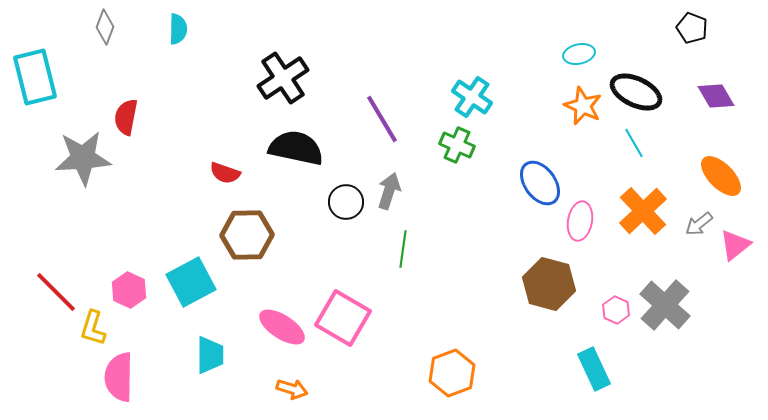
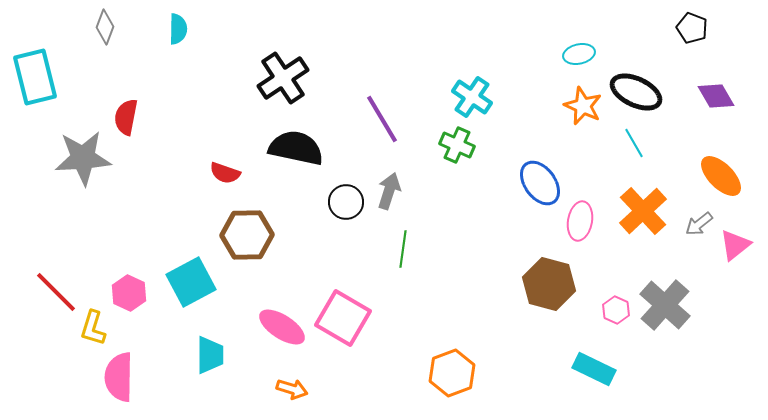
pink hexagon at (129, 290): moved 3 px down
cyan rectangle at (594, 369): rotated 39 degrees counterclockwise
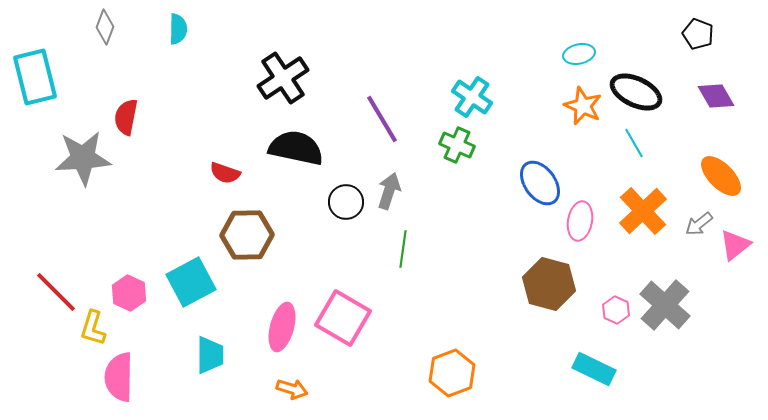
black pentagon at (692, 28): moved 6 px right, 6 px down
pink ellipse at (282, 327): rotated 72 degrees clockwise
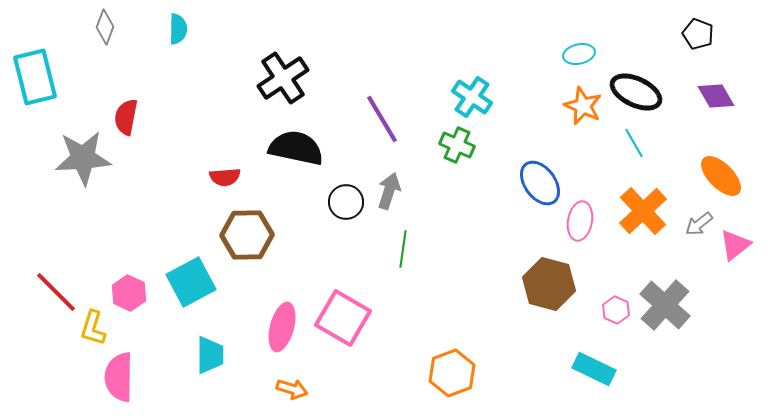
red semicircle at (225, 173): moved 4 px down; rotated 24 degrees counterclockwise
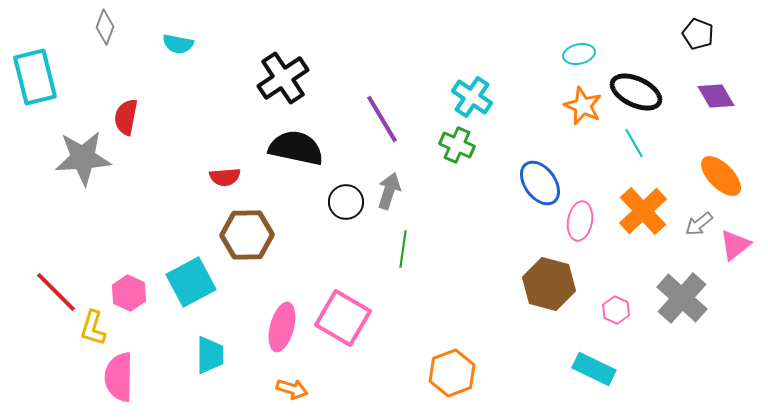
cyan semicircle at (178, 29): moved 15 px down; rotated 100 degrees clockwise
gray cross at (665, 305): moved 17 px right, 7 px up
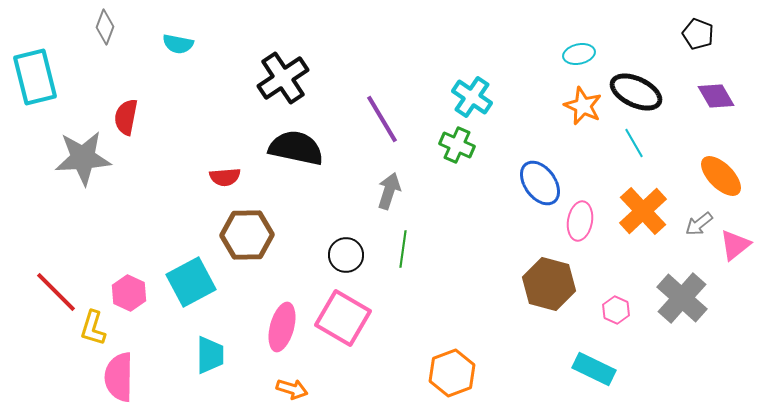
black circle at (346, 202): moved 53 px down
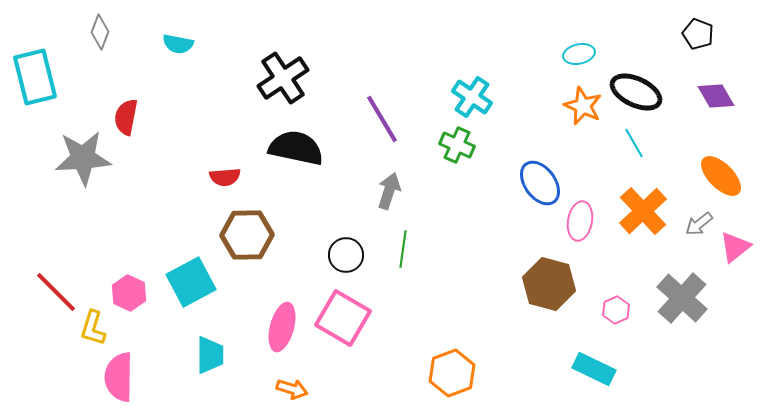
gray diamond at (105, 27): moved 5 px left, 5 px down
pink triangle at (735, 245): moved 2 px down
pink hexagon at (616, 310): rotated 12 degrees clockwise
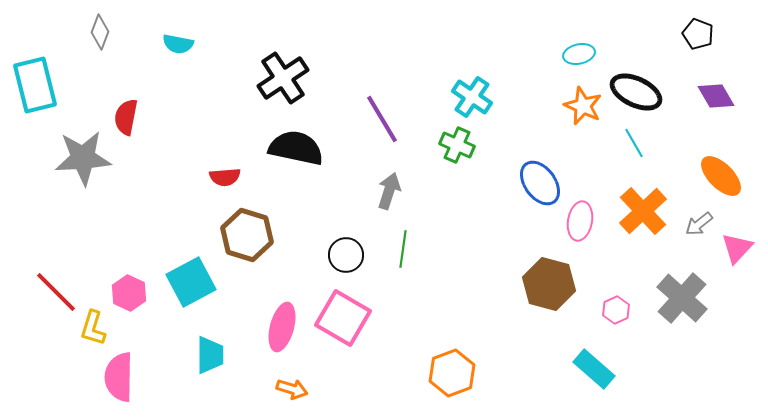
cyan rectangle at (35, 77): moved 8 px down
brown hexagon at (247, 235): rotated 18 degrees clockwise
pink triangle at (735, 247): moved 2 px right, 1 px down; rotated 8 degrees counterclockwise
cyan rectangle at (594, 369): rotated 15 degrees clockwise
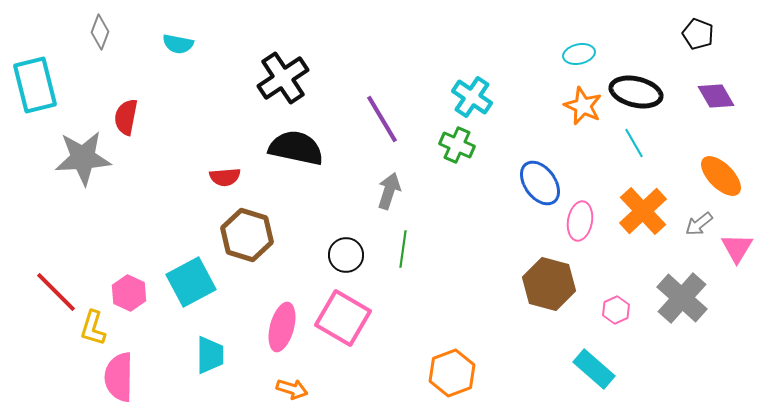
black ellipse at (636, 92): rotated 12 degrees counterclockwise
pink triangle at (737, 248): rotated 12 degrees counterclockwise
